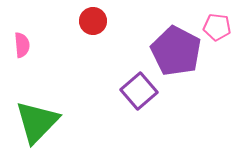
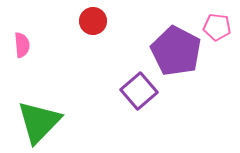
green triangle: moved 2 px right
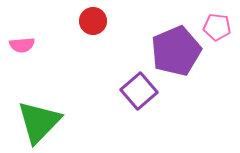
pink semicircle: rotated 90 degrees clockwise
purple pentagon: rotated 21 degrees clockwise
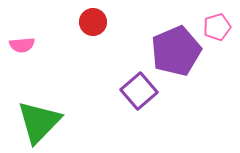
red circle: moved 1 px down
pink pentagon: rotated 24 degrees counterclockwise
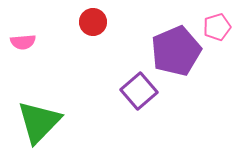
pink semicircle: moved 1 px right, 3 px up
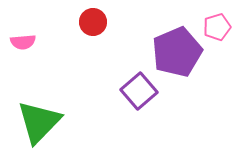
purple pentagon: moved 1 px right, 1 px down
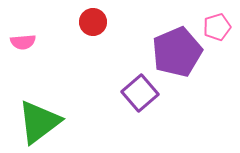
purple square: moved 1 px right, 2 px down
green triangle: rotated 9 degrees clockwise
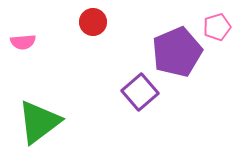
purple square: moved 1 px up
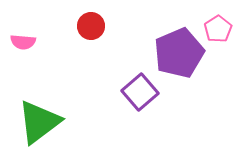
red circle: moved 2 px left, 4 px down
pink pentagon: moved 1 px right, 2 px down; rotated 16 degrees counterclockwise
pink semicircle: rotated 10 degrees clockwise
purple pentagon: moved 2 px right, 1 px down
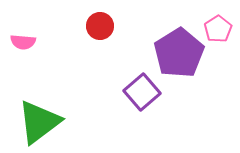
red circle: moved 9 px right
purple pentagon: rotated 9 degrees counterclockwise
purple square: moved 2 px right
